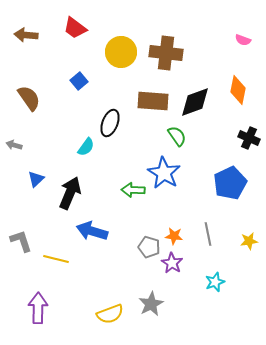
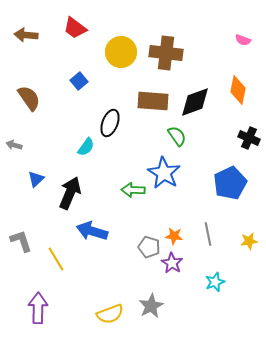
yellow line: rotated 45 degrees clockwise
gray star: moved 2 px down
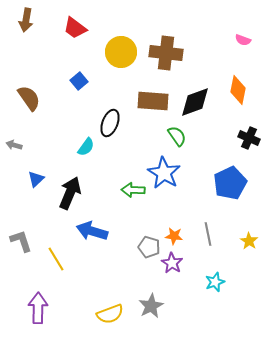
brown arrow: moved 15 px up; rotated 85 degrees counterclockwise
yellow star: rotated 30 degrees counterclockwise
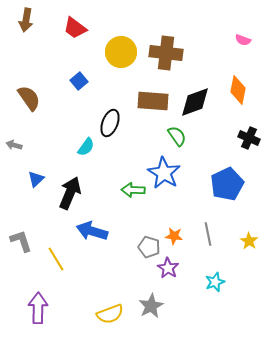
blue pentagon: moved 3 px left, 1 px down
purple star: moved 4 px left, 5 px down
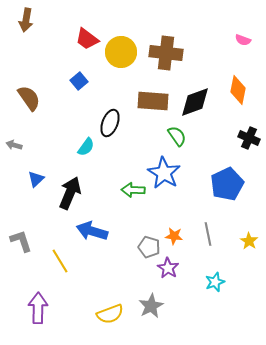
red trapezoid: moved 12 px right, 11 px down
yellow line: moved 4 px right, 2 px down
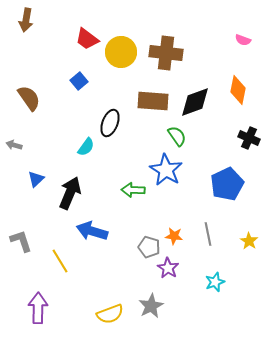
blue star: moved 2 px right, 3 px up
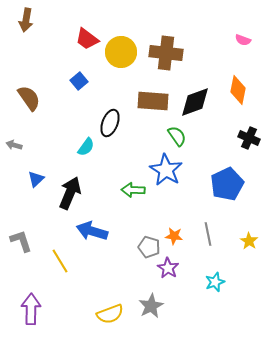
purple arrow: moved 7 px left, 1 px down
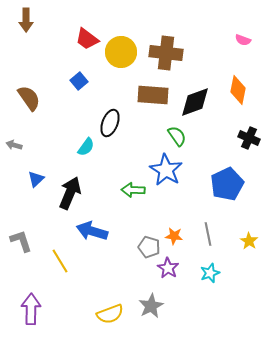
brown arrow: rotated 10 degrees counterclockwise
brown rectangle: moved 6 px up
cyan star: moved 5 px left, 9 px up
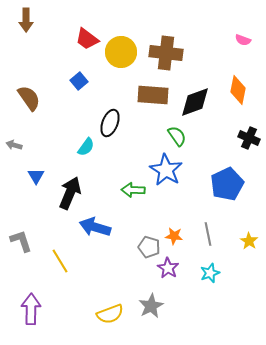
blue triangle: moved 3 px up; rotated 18 degrees counterclockwise
blue arrow: moved 3 px right, 4 px up
